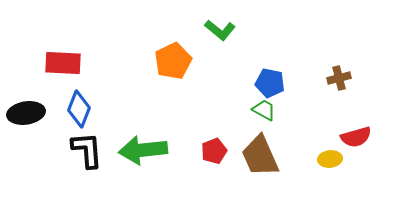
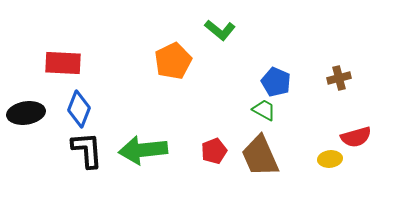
blue pentagon: moved 6 px right, 1 px up; rotated 12 degrees clockwise
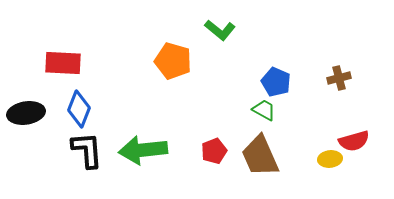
orange pentagon: rotated 30 degrees counterclockwise
red semicircle: moved 2 px left, 4 px down
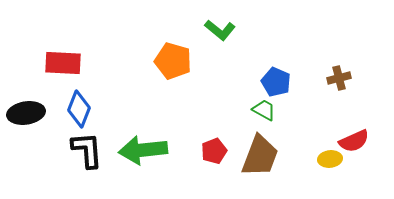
red semicircle: rotated 8 degrees counterclockwise
brown trapezoid: rotated 135 degrees counterclockwise
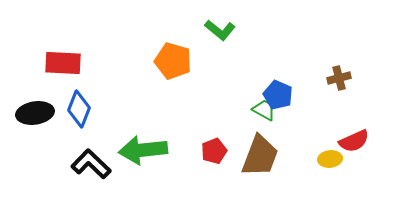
blue pentagon: moved 2 px right, 13 px down
black ellipse: moved 9 px right
black L-shape: moved 4 px right, 14 px down; rotated 42 degrees counterclockwise
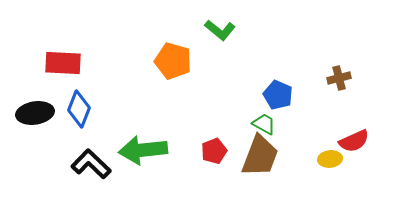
green trapezoid: moved 14 px down
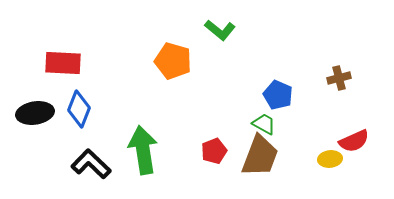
green arrow: rotated 87 degrees clockwise
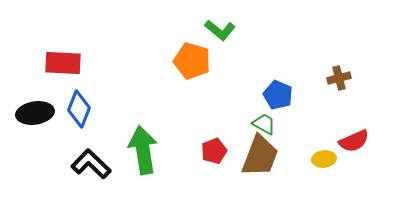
orange pentagon: moved 19 px right
yellow ellipse: moved 6 px left
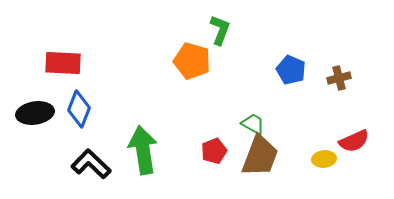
green L-shape: rotated 108 degrees counterclockwise
blue pentagon: moved 13 px right, 25 px up
green trapezoid: moved 11 px left
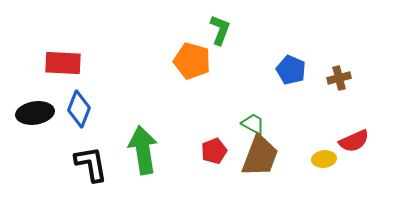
black L-shape: rotated 36 degrees clockwise
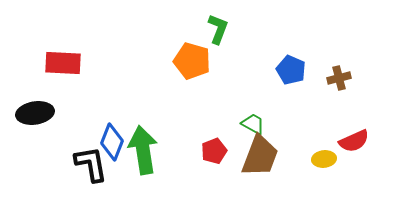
green L-shape: moved 2 px left, 1 px up
blue diamond: moved 33 px right, 33 px down
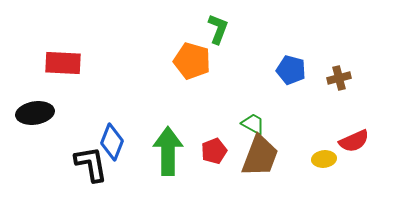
blue pentagon: rotated 8 degrees counterclockwise
green arrow: moved 25 px right, 1 px down; rotated 9 degrees clockwise
